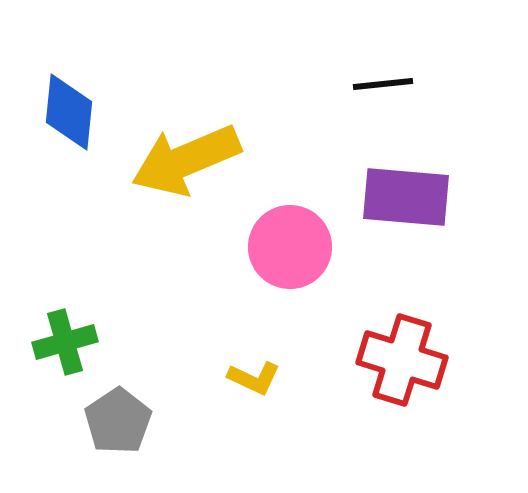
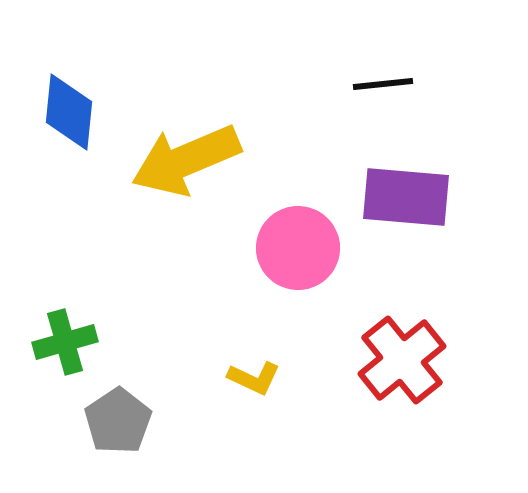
pink circle: moved 8 px right, 1 px down
red cross: rotated 34 degrees clockwise
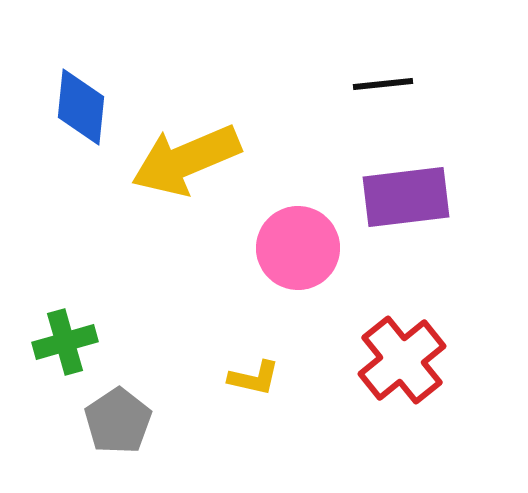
blue diamond: moved 12 px right, 5 px up
purple rectangle: rotated 12 degrees counterclockwise
yellow L-shape: rotated 12 degrees counterclockwise
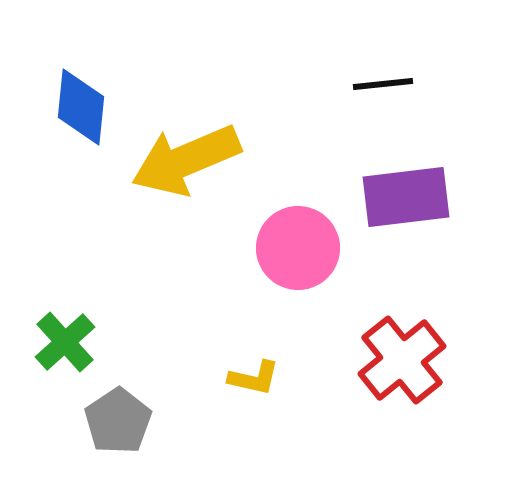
green cross: rotated 26 degrees counterclockwise
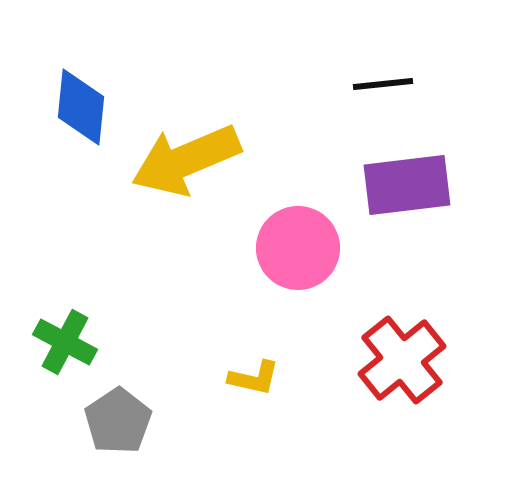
purple rectangle: moved 1 px right, 12 px up
green cross: rotated 20 degrees counterclockwise
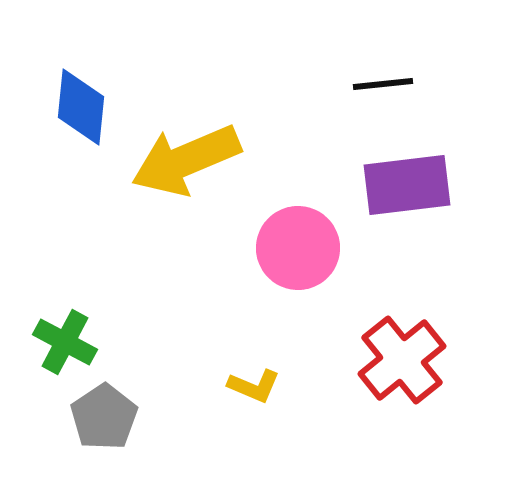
yellow L-shape: moved 8 px down; rotated 10 degrees clockwise
gray pentagon: moved 14 px left, 4 px up
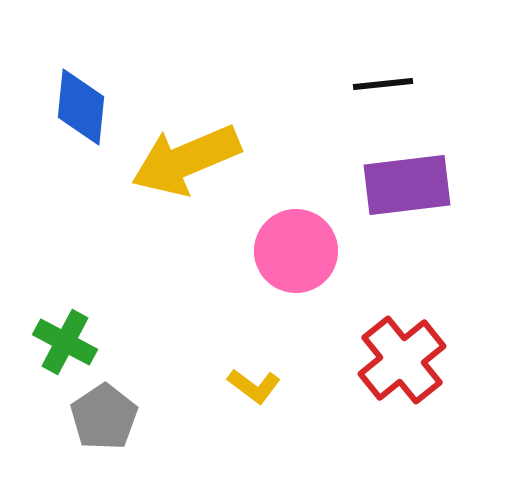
pink circle: moved 2 px left, 3 px down
yellow L-shape: rotated 14 degrees clockwise
